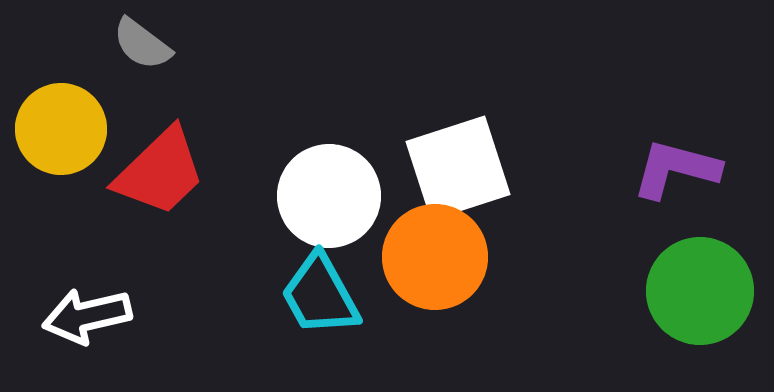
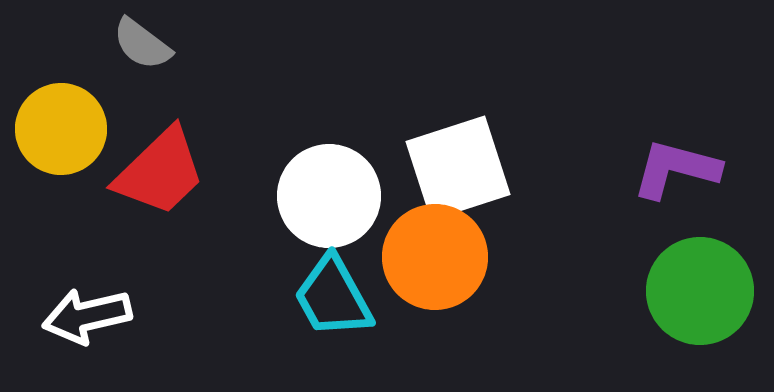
cyan trapezoid: moved 13 px right, 2 px down
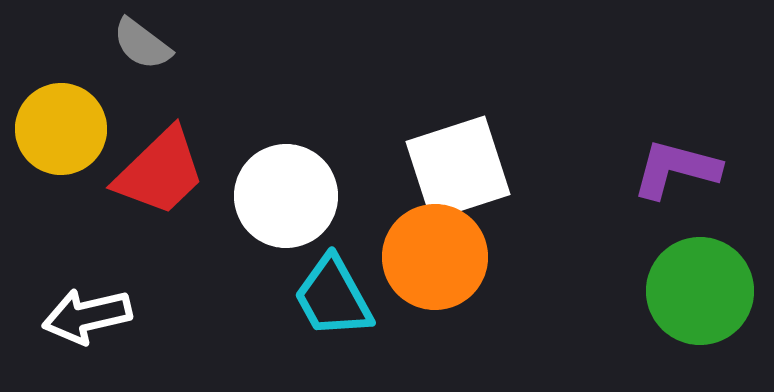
white circle: moved 43 px left
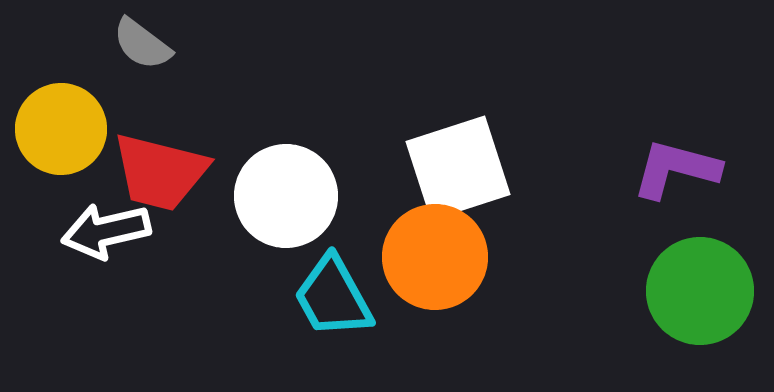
red trapezoid: rotated 58 degrees clockwise
white arrow: moved 19 px right, 85 px up
